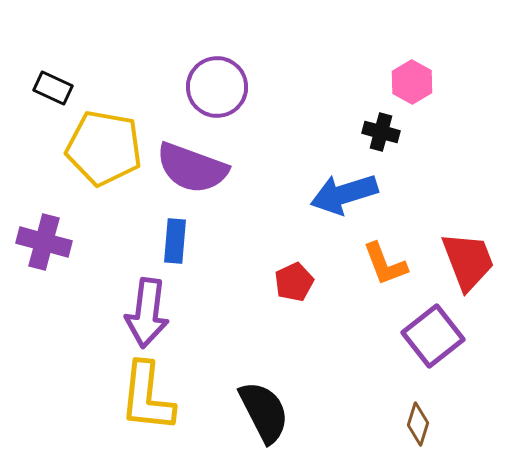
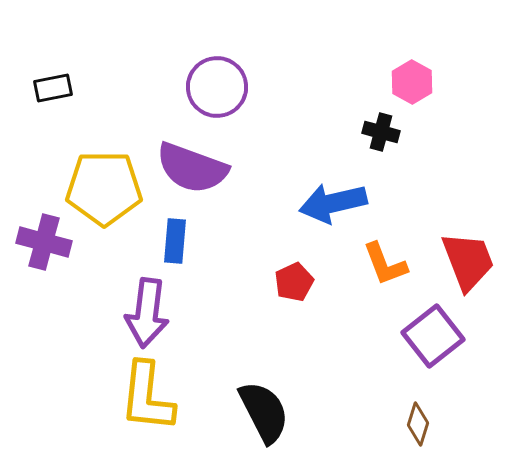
black rectangle: rotated 36 degrees counterclockwise
yellow pentagon: moved 40 px down; rotated 10 degrees counterclockwise
blue arrow: moved 11 px left, 9 px down; rotated 4 degrees clockwise
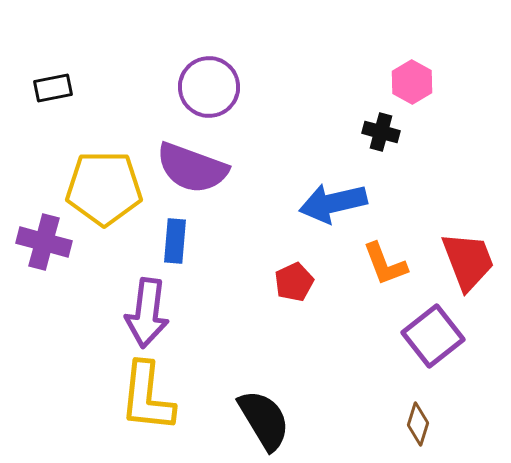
purple circle: moved 8 px left
black semicircle: moved 8 px down; rotated 4 degrees counterclockwise
